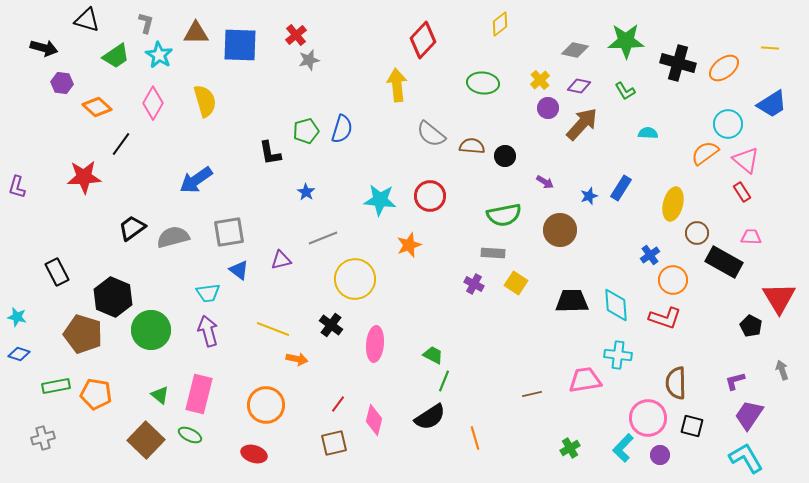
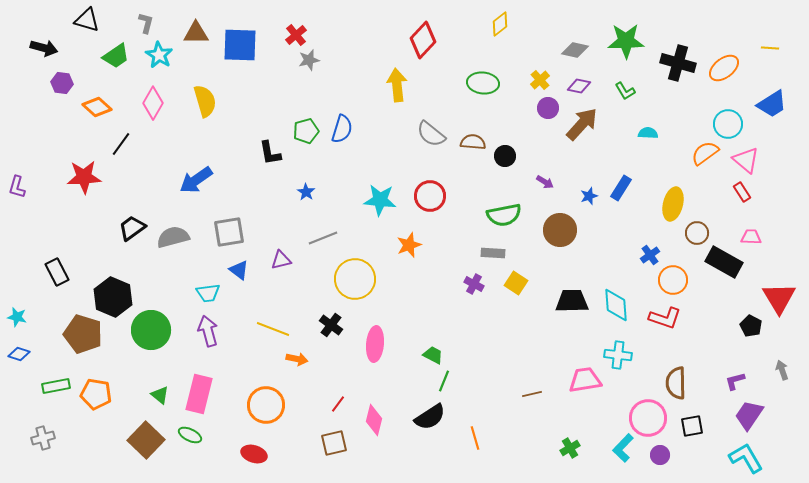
brown semicircle at (472, 146): moved 1 px right, 4 px up
black square at (692, 426): rotated 25 degrees counterclockwise
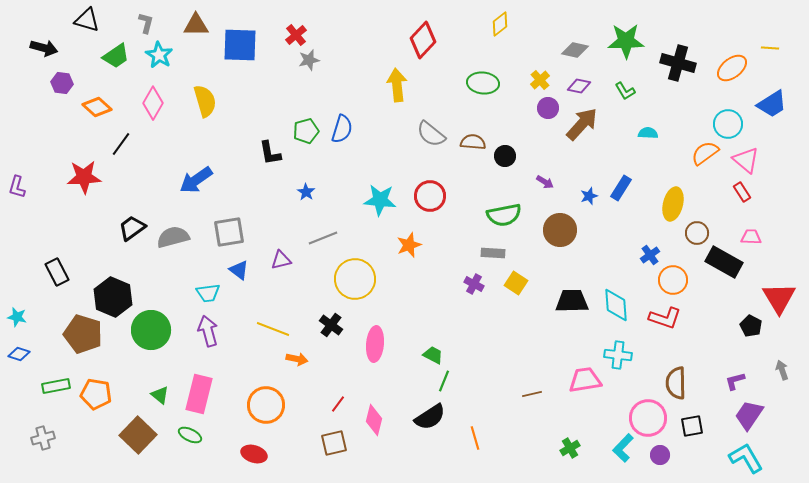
brown triangle at (196, 33): moved 8 px up
orange ellipse at (724, 68): moved 8 px right
brown square at (146, 440): moved 8 px left, 5 px up
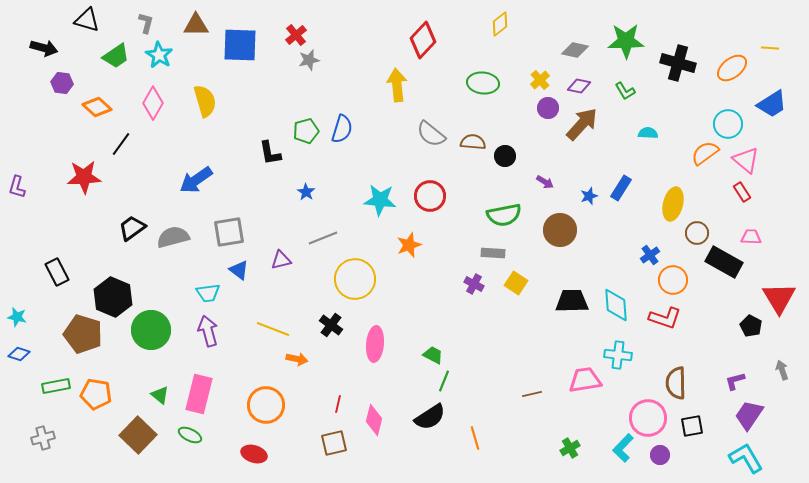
red line at (338, 404): rotated 24 degrees counterclockwise
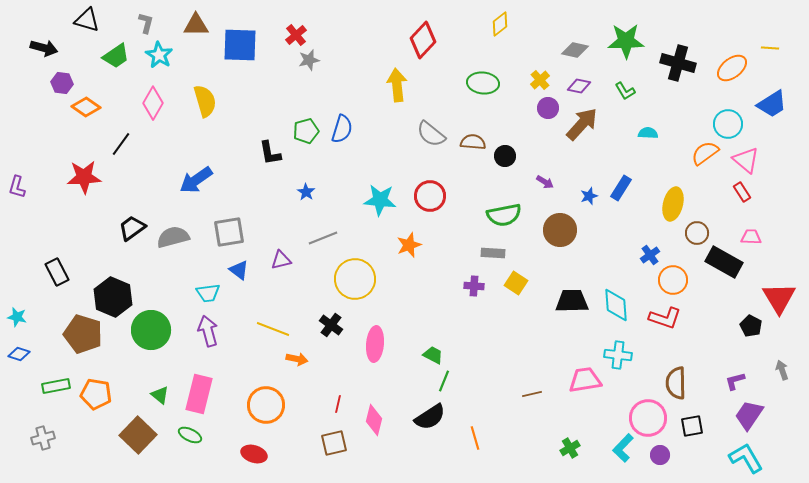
orange diamond at (97, 107): moved 11 px left; rotated 8 degrees counterclockwise
purple cross at (474, 284): moved 2 px down; rotated 24 degrees counterclockwise
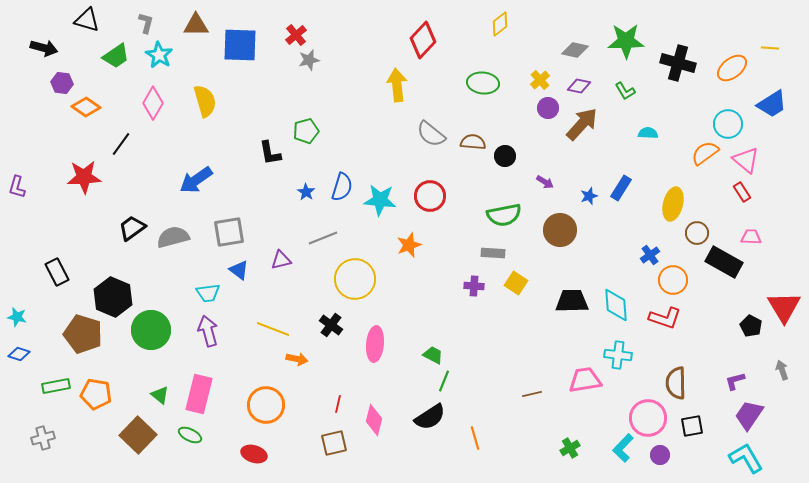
blue semicircle at (342, 129): moved 58 px down
red triangle at (779, 298): moved 5 px right, 9 px down
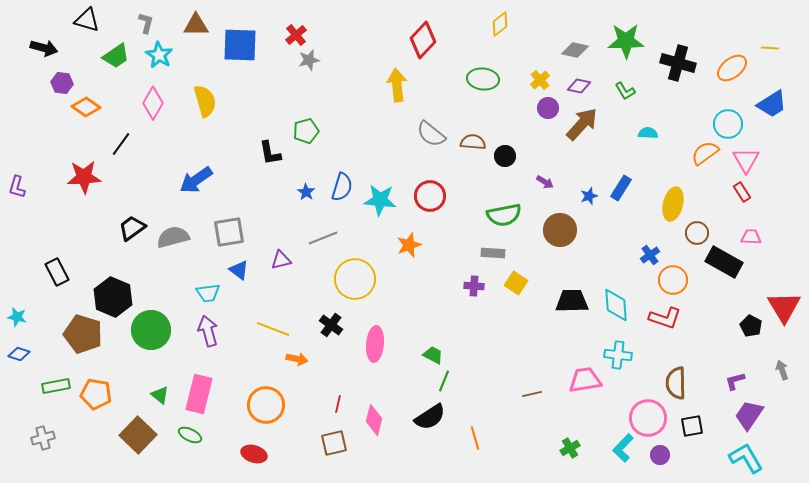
green ellipse at (483, 83): moved 4 px up
pink triangle at (746, 160): rotated 20 degrees clockwise
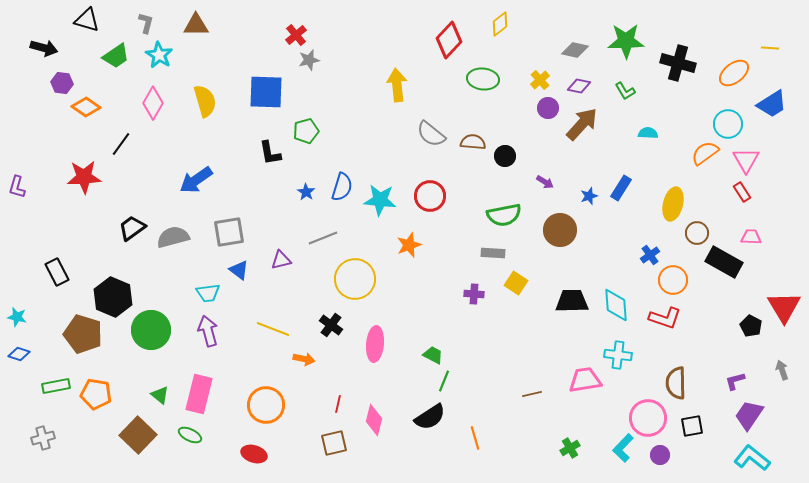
red diamond at (423, 40): moved 26 px right
blue square at (240, 45): moved 26 px right, 47 px down
orange ellipse at (732, 68): moved 2 px right, 5 px down
purple cross at (474, 286): moved 8 px down
orange arrow at (297, 359): moved 7 px right
cyan L-shape at (746, 458): moved 6 px right; rotated 21 degrees counterclockwise
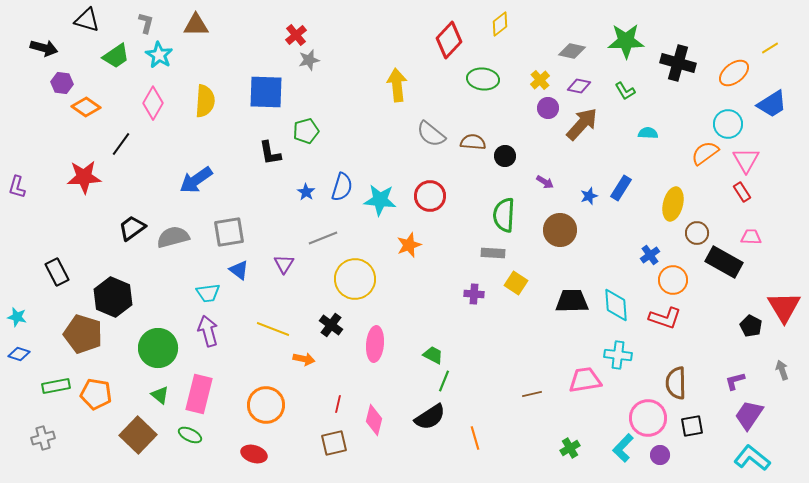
yellow line at (770, 48): rotated 36 degrees counterclockwise
gray diamond at (575, 50): moved 3 px left, 1 px down
yellow semicircle at (205, 101): rotated 20 degrees clockwise
green semicircle at (504, 215): rotated 104 degrees clockwise
purple triangle at (281, 260): moved 3 px right, 4 px down; rotated 45 degrees counterclockwise
green circle at (151, 330): moved 7 px right, 18 px down
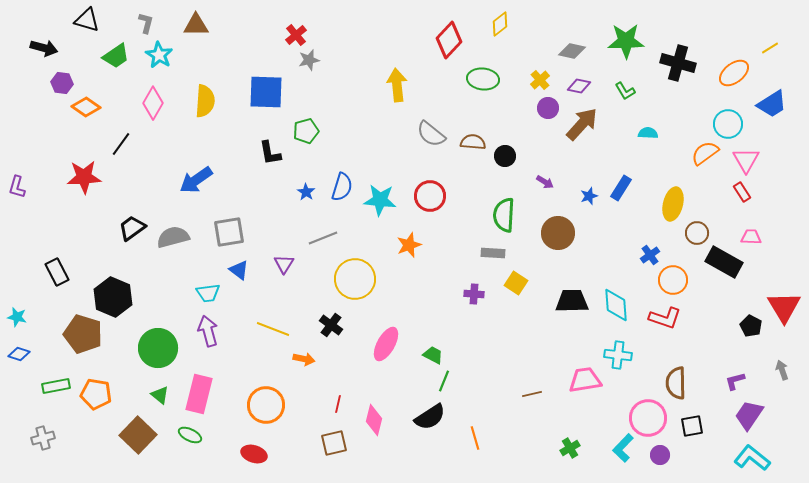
brown circle at (560, 230): moved 2 px left, 3 px down
pink ellipse at (375, 344): moved 11 px right; rotated 24 degrees clockwise
